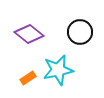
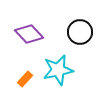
purple diamond: rotated 8 degrees clockwise
orange rectangle: moved 3 px left, 1 px down; rotated 14 degrees counterclockwise
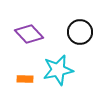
orange rectangle: rotated 49 degrees clockwise
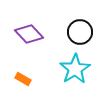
cyan star: moved 17 px right, 1 px up; rotated 20 degrees counterclockwise
orange rectangle: moved 2 px left; rotated 28 degrees clockwise
